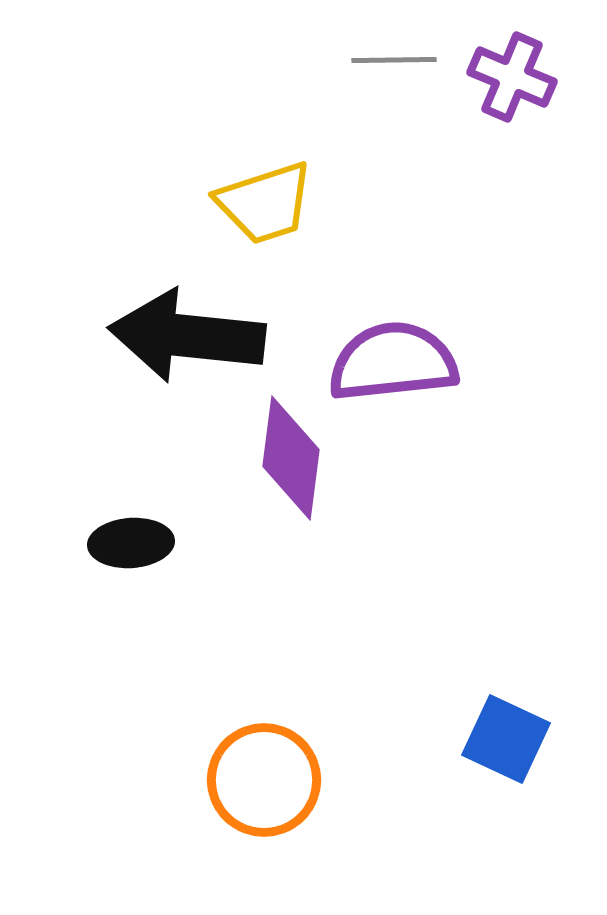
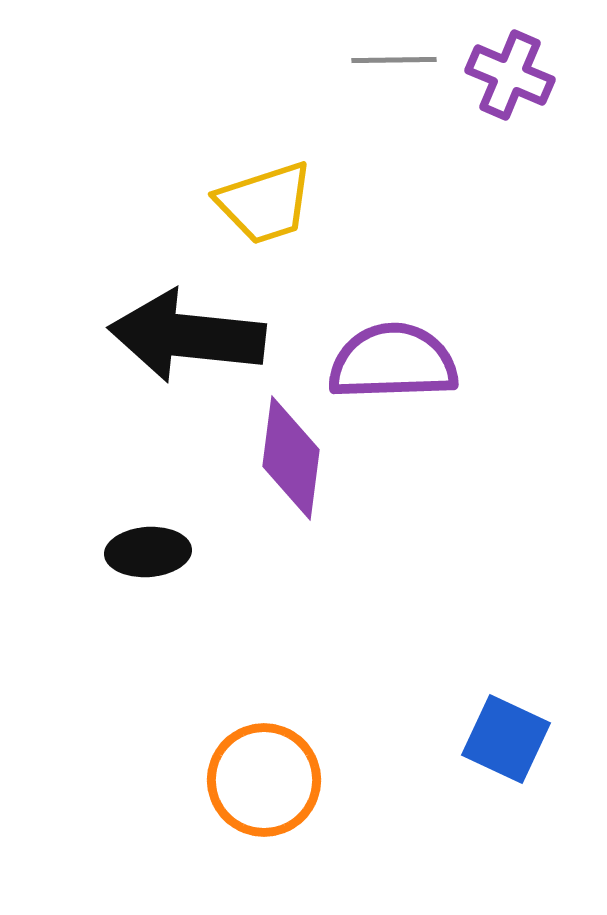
purple cross: moved 2 px left, 2 px up
purple semicircle: rotated 4 degrees clockwise
black ellipse: moved 17 px right, 9 px down
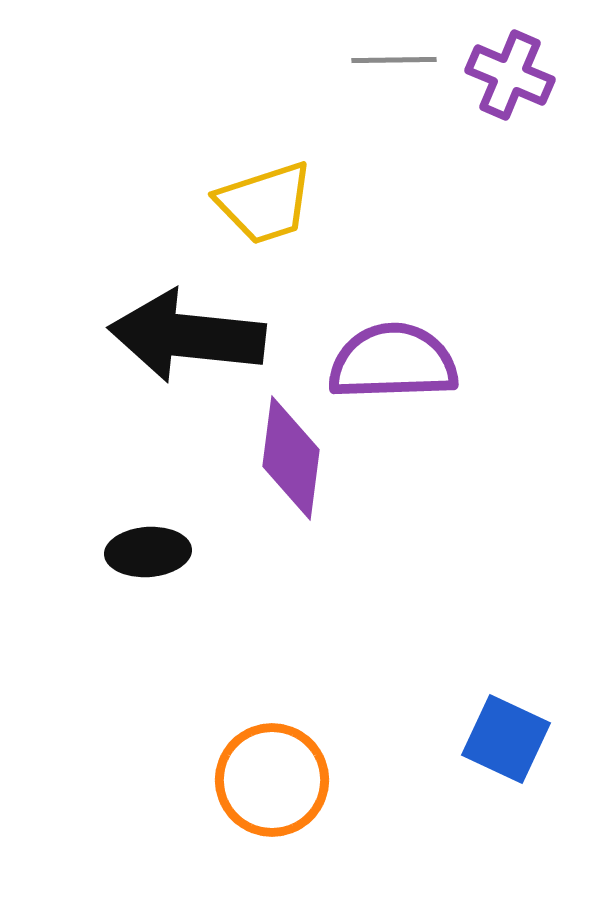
orange circle: moved 8 px right
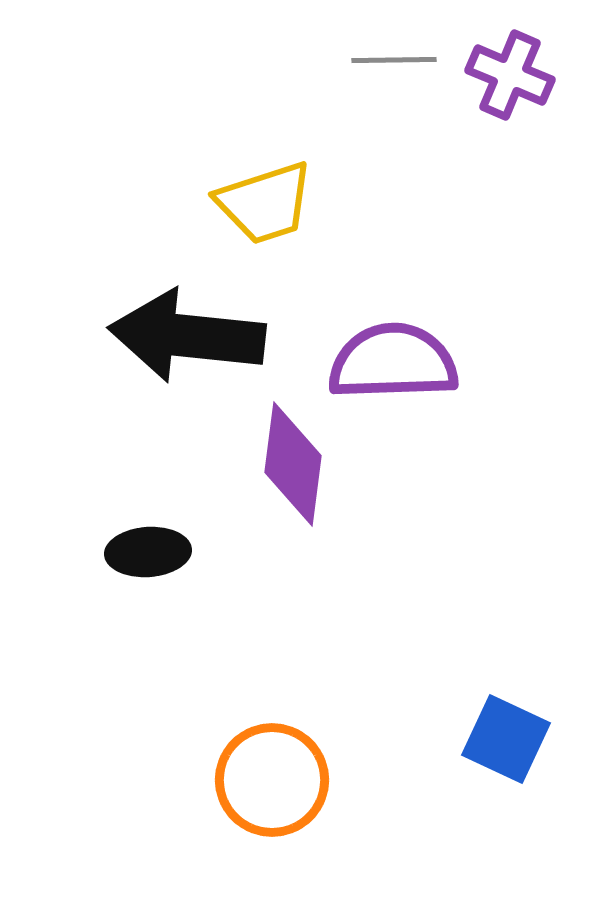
purple diamond: moved 2 px right, 6 px down
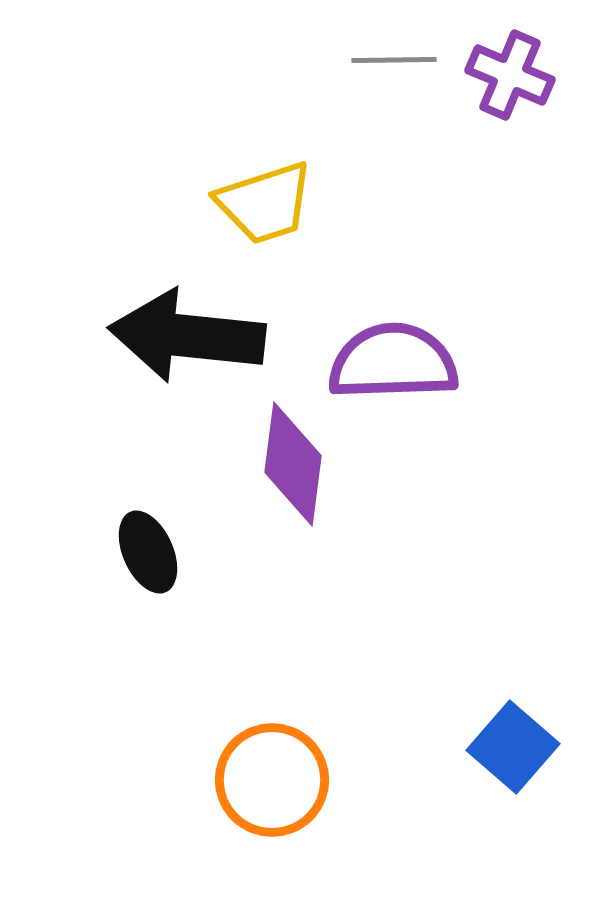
black ellipse: rotated 70 degrees clockwise
blue square: moved 7 px right, 8 px down; rotated 16 degrees clockwise
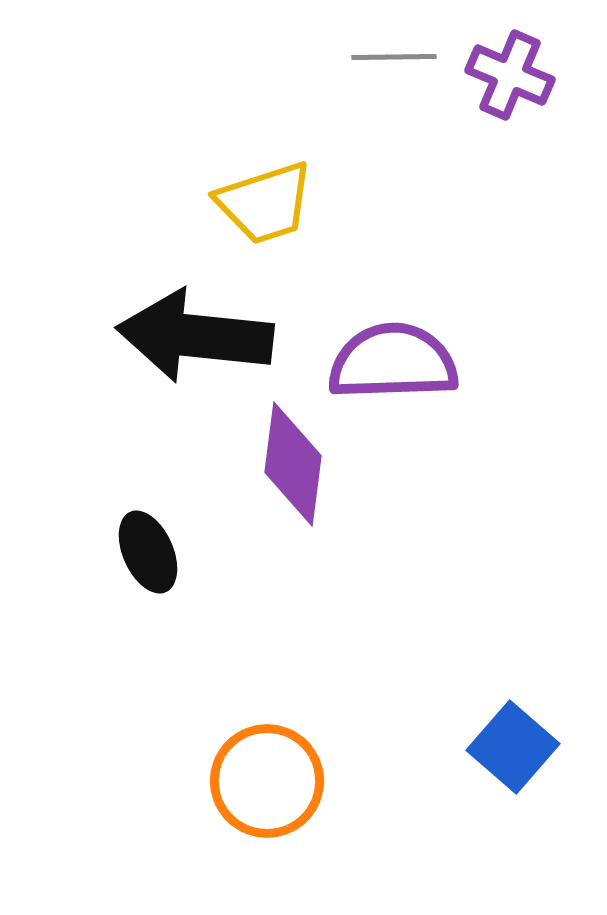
gray line: moved 3 px up
black arrow: moved 8 px right
orange circle: moved 5 px left, 1 px down
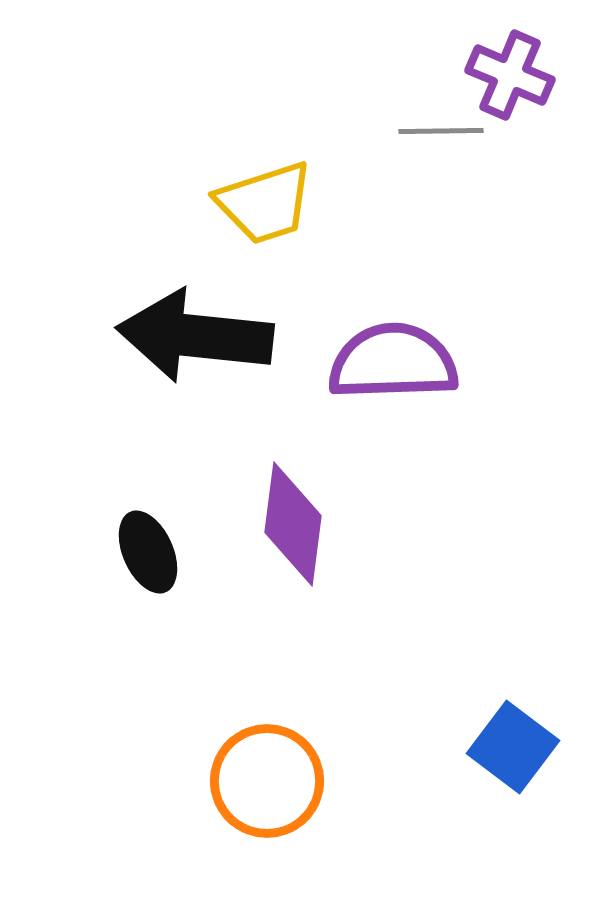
gray line: moved 47 px right, 74 px down
purple diamond: moved 60 px down
blue square: rotated 4 degrees counterclockwise
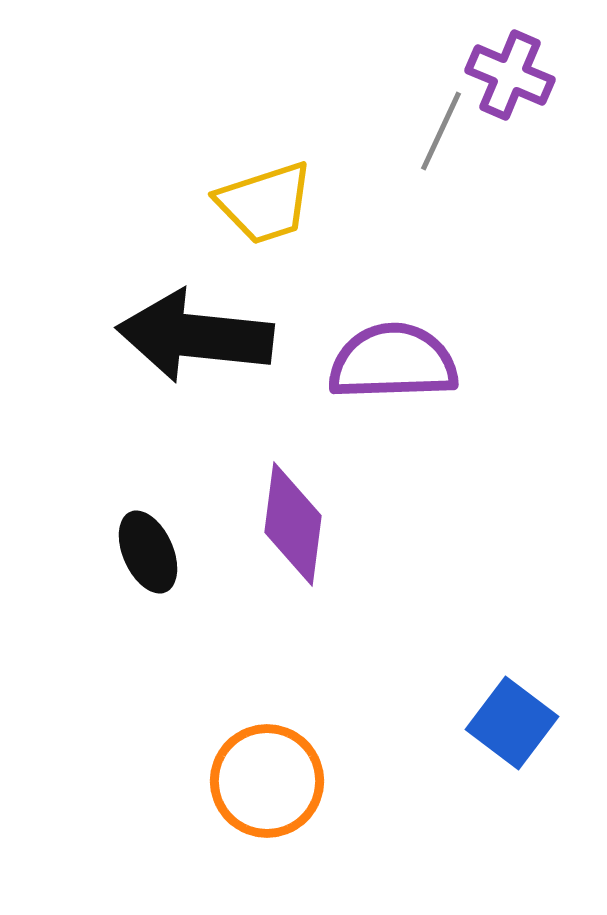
gray line: rotated 64 degrees counterclockwise
blue square: moved 1 px left, 24 px up
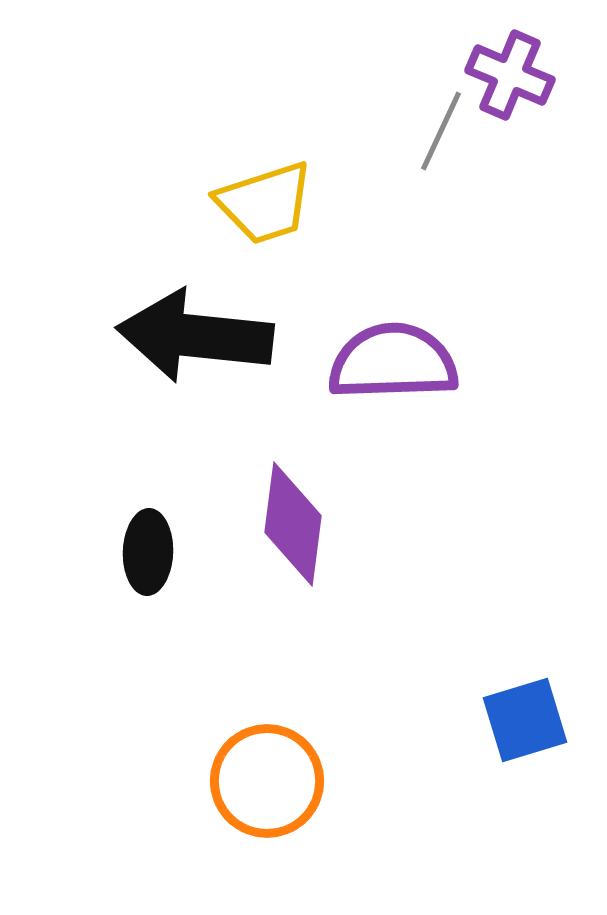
black ellipse: rotated 26 degrees clockwise
blue square: moved 13 px right, 3 px up; rotated 36 degrees clockwise
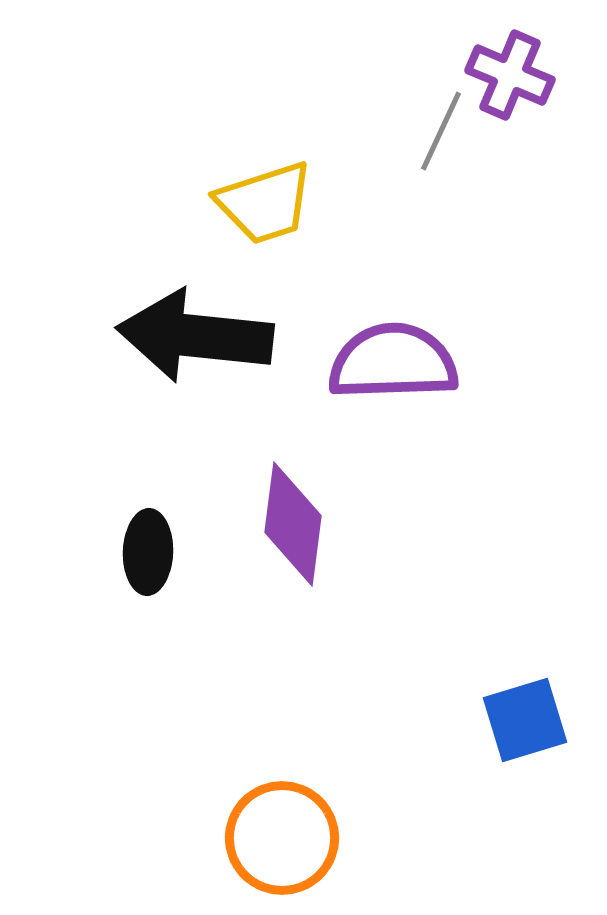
orange circle: moved 15 px right, 57 px down
